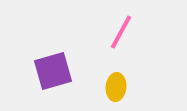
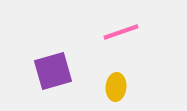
pink line: rotated 42 degrees clockwise
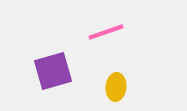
pink line: moved 15 px left
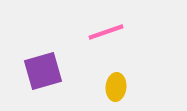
purple square: moved 10 px left
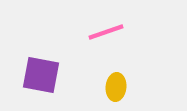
purple square: moved 2 px left, 4 px down; rotated 27 degrees clockwise
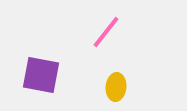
pink line: rotated 33 degrees counterclockwise
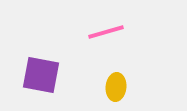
pink line: rotated 36 degrees clockwise
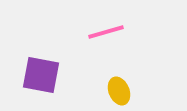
yellow ellipse: moved 3 px right, 4 px down; rotated 28 degrees counterclockwise
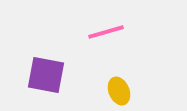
purple square: moved 5 px right
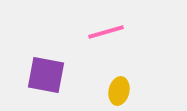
yellow ellipse: rotated 36 degrees clockwise
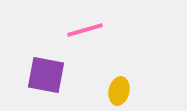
pink line: moved 21 px left, 2 px up
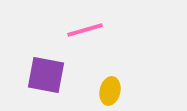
yellow ellipse: moved 9 px left
